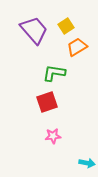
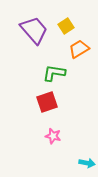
orange trapezoid: moved 2 px right, 2 px down
pink star: rotated 21 degrees clockwise
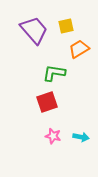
yellow square: rotated 21 degrees clockwise
cyan arrow: moved 6 px left, 26 px up
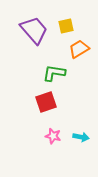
red square: moved 1 px left
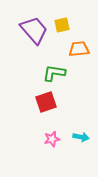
yellow square: moved 4 px left, 1 px up
orange trapezoid: rotated 25 degrees clockwise
pink star: moved 1 px left, 3 px down; rotated 28 degrees counterclockwise
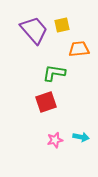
pink star: moved 3 px right, 1 px down
